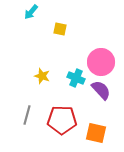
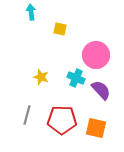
cyan arrow: rotated 133 degrees clockwise
pink circle: moved 5 px left, 7 px up
yellow star: moved 1 px left, 1 px down
orange square: moved 5 px up
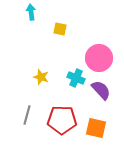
pink circle: moved 3 px right, 3 px down
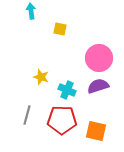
cyan arrow: moved 1 px up
cyan cross: moved 9 px left, 12 px down
purple semicircle: moved 3 px left, 4 px up; rotated 65 degrees counterclockwise
orange square: moved 3 px down
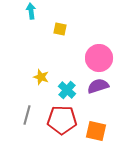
cyan cross: rotated 18 degrees clockwise
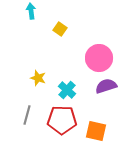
yellow square: rotated 24 degrees clockwise
yellow star: moved 3 px left, 1 px down
purple semicircle: moved 8 px right
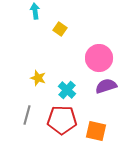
cyan arrow: moved 4 px right
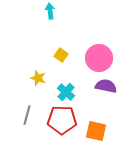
cyan arrow: moved 15 px right
yellow square: moved 1 px right, 26 px down
purple semicircle: rotated 30 degrees clockwise
cyan cross: moved 1 px left, 2 px down
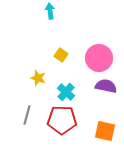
orange square: moved 9 px right
